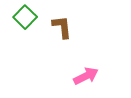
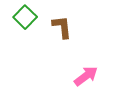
pink arrow: rotated 10 degrees counterclockwise
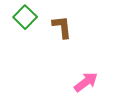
pink arrow: moved 6 px down
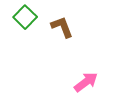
brown L-shape: rotated 15 degrees counterclockwise
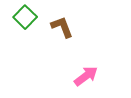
pink arrow: moved 6 px up
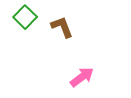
pink arrow: moved 4 px left, 1 px down
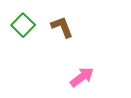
green square: moved 2 px left, 8 px down
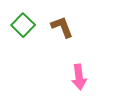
pink arrow: moved 3 px left; rotated 120 degrees clockwise
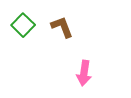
pink arrow: moved 5 px right, 4 px up; rotated 15 degrees clockwise
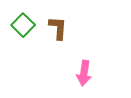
brown L-shape: moved 4 px left, 1 px down; rotated 25 degrees clockwise
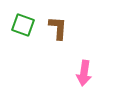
green square: rotated 25 degrees counterclockwise
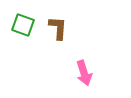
pink arrow: rotated 25 degrees counterclockwise
